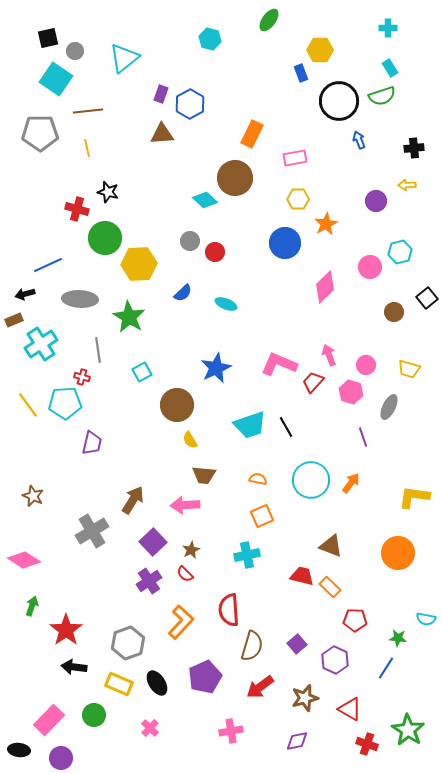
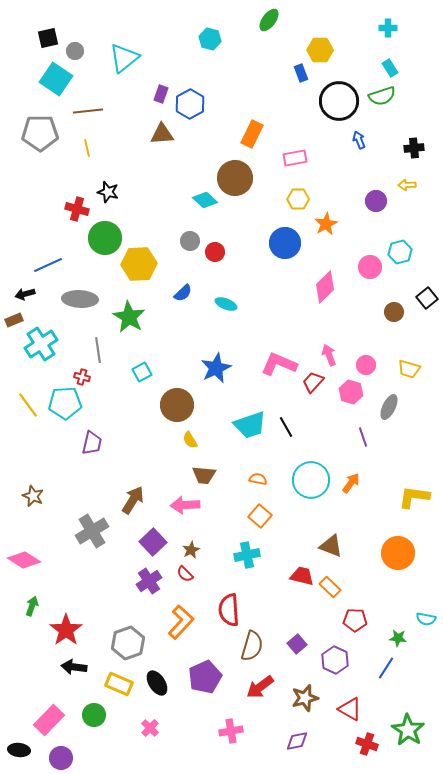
orange square at (262, 516): moved 2 px left; rotated 25 degrees counterclockwise
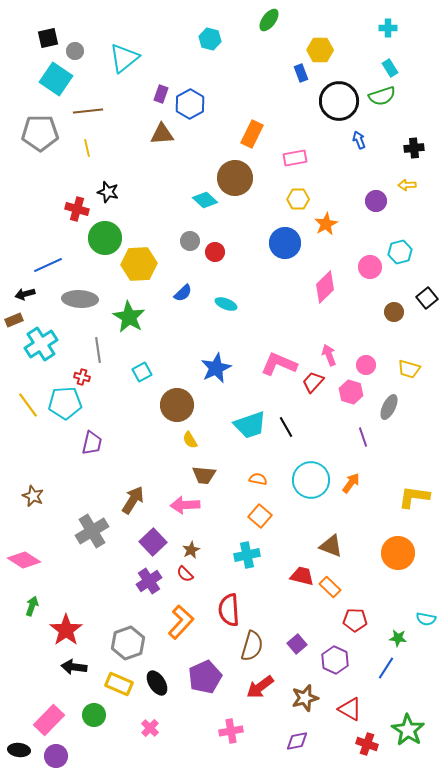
purple circle at (61, 758): moved 5 px left, 2 px up
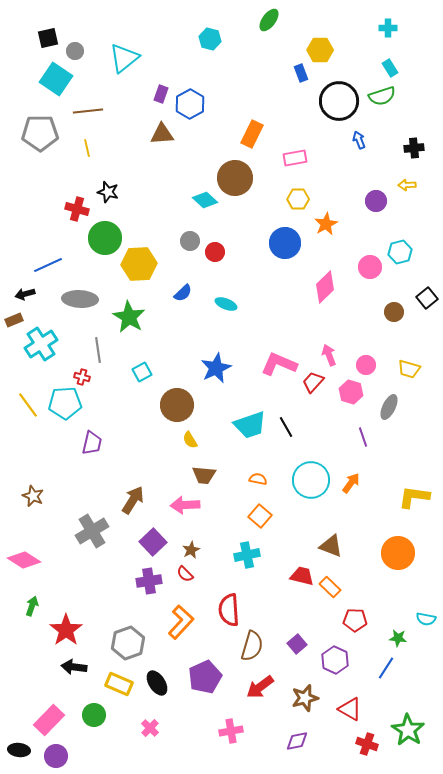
purple cross at (149, 581): rotated 25 degrees clockwise
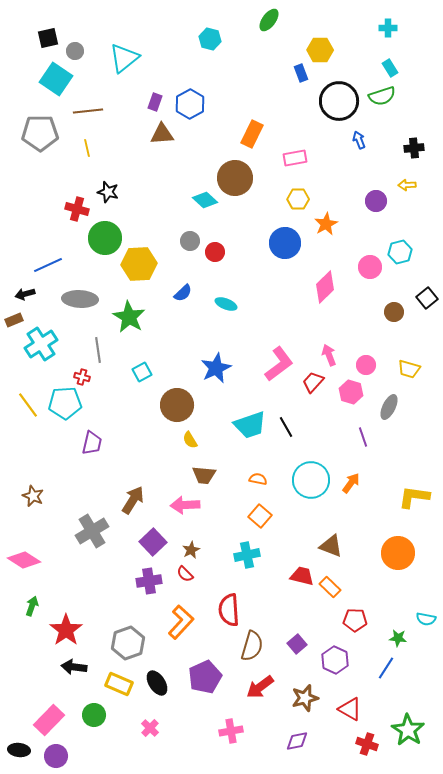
purple rectangle at (161, 94): moved 6 px left, 8 px down
pink L-shape at (279, 364): rotated 120 degrees clockwise
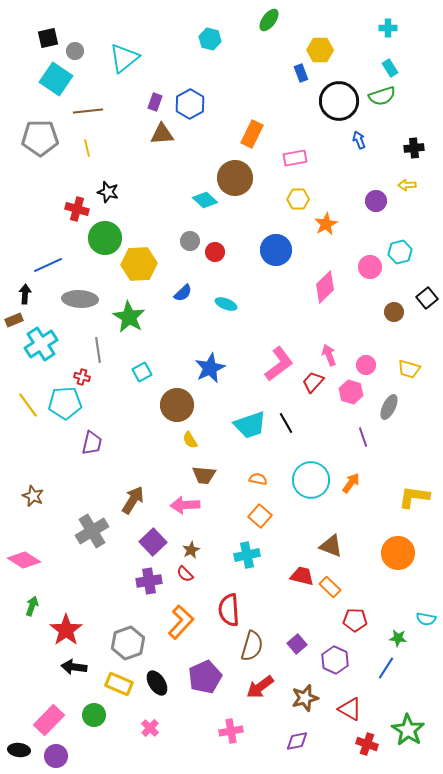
gray pentagon at (40, 133): moved 5 px down
blue circle at (285, 243): moved 9 px left, 7 px down
black arrow at (25, 294): rotated 108 degrees clockwise
blue star at (216, 368): moved 6 px left
black line at (286, 427): moved 4 px up
